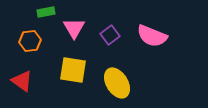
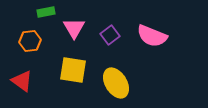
yellow ellipse: moved 1 px left
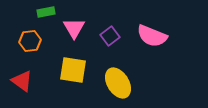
purple square: moved 1 px down
yellow ellipse: moved 2 px right
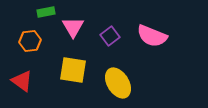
pink triangle: moved 1 px left, 1 px up
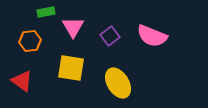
yellow square: moved 2 px left, 2 px up
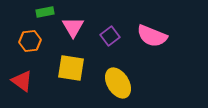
green rectangle: moved 1 px left
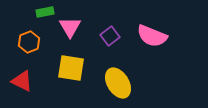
pink triangle: moved 3 px left
orange hexagon: moved 1 px left, 1 px down; rotated 15 degrees counterclockwise
red triangle: rotated 10 degrees counterclockwise
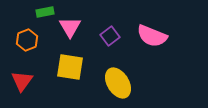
orange hexagon: moved 2 px left, 2 px up
yellow square: moved 1 px left, 1 px up
red triangle: rotated 40 degrees clockwise
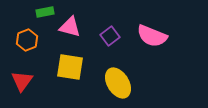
pink triangle: rotated 45 degrees counterclockwise
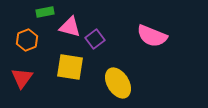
purple square: moved 15 px left, 3 px down
red triangle: moved 3 px up
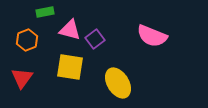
pink triangle: moved 3 px down
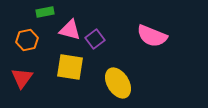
orange hexagon: rotated 10 degrees clockwise
